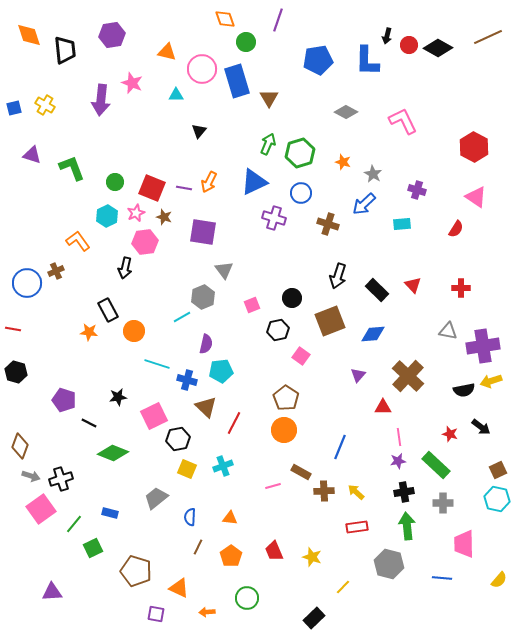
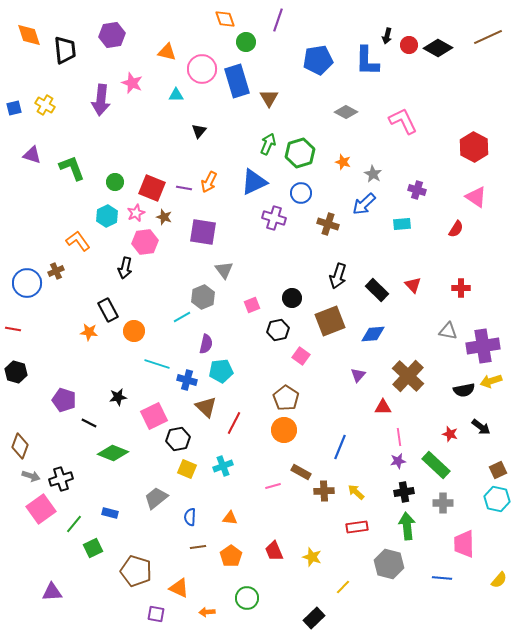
brown line at (198, 547): rotated 56 degrees clockwise
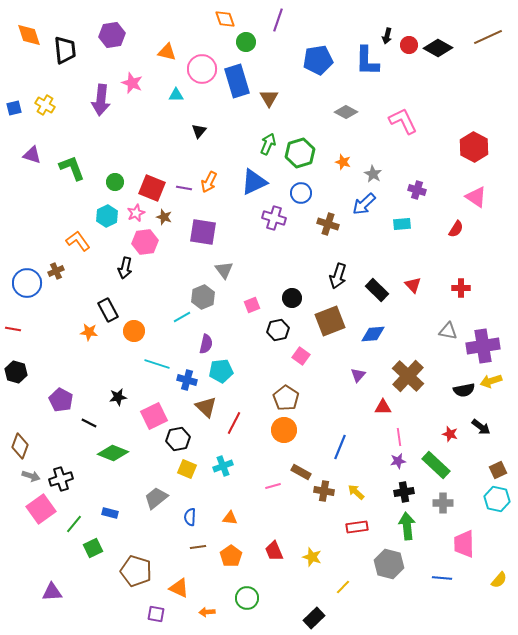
purple pentagon at (64, 400): moved 3 px left; rotated 10 degrees clockwise
brown cross at (324, 491): rotated 12 degrees clockwise
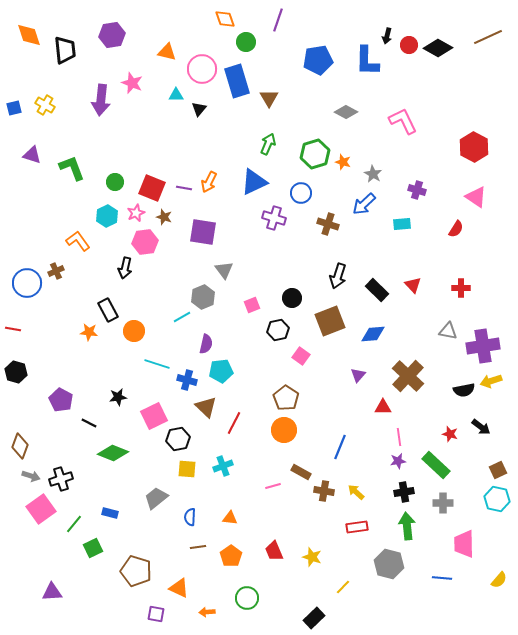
black triangle at (199, 131): moved 22 px up
green hexagon at (300, 153): moved 15 px right, 1 px down
yellow square at (187, 469): rotated 18 degrees counterclockwise
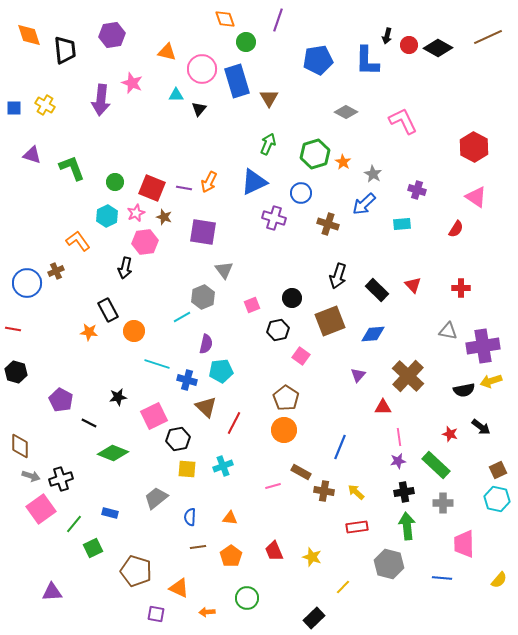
blue square at (14, 108): rotated 14 degrees clockwise
orange star at (343, 162): rotated 14 degrees clockwise
brown diamond at (20, 446): rotated 20 degrees counterclockwise
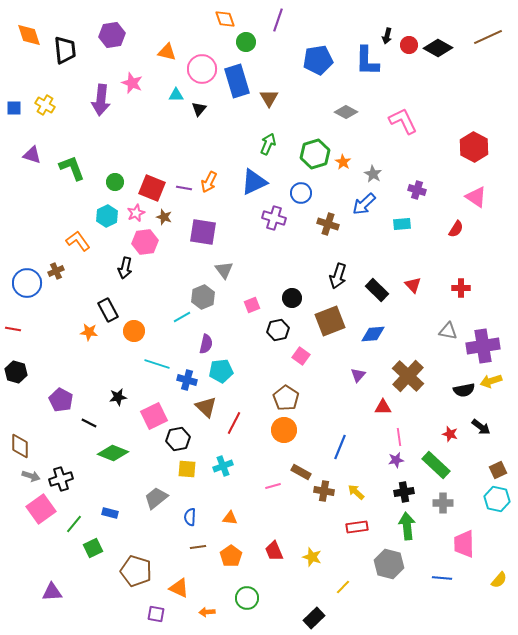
purple star at (398, 461): moved 2 px left, 1 px up
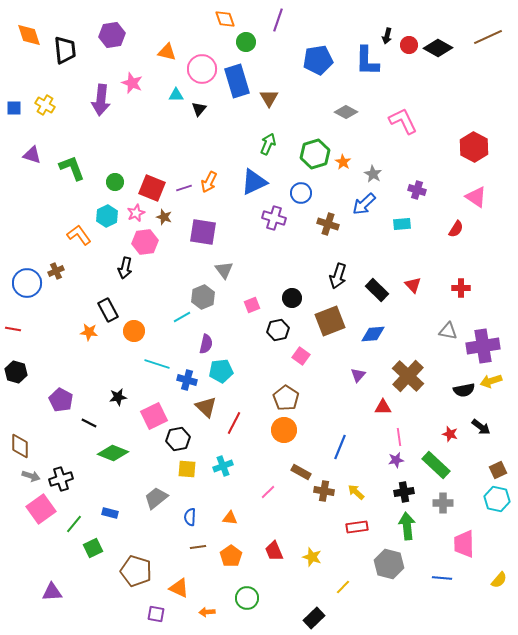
purple line at (184, 188): rotated 28 degrees counterclockwise
orange L-shape at (78, 241): moved 1 px right, 6 px up
pink line at (273, 486): moved 5 px left, 6 px down; rotated 28 degrees counterclockwise
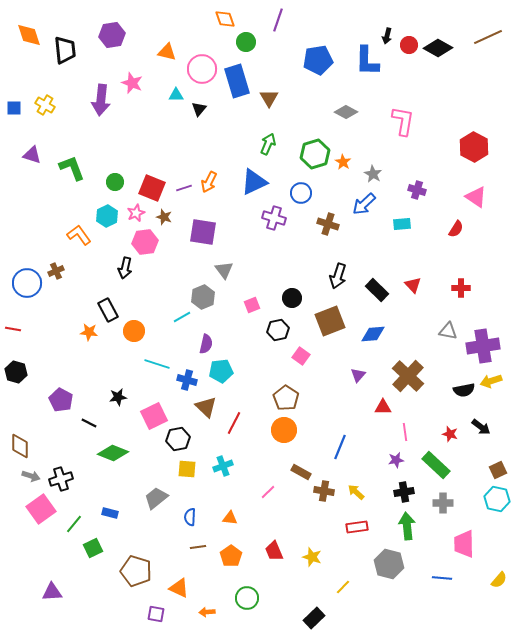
pink L-shape at (403, 121): rotated 36 degrees clockwise
pink line at (399, 437): moved 6 px right, 5 px up
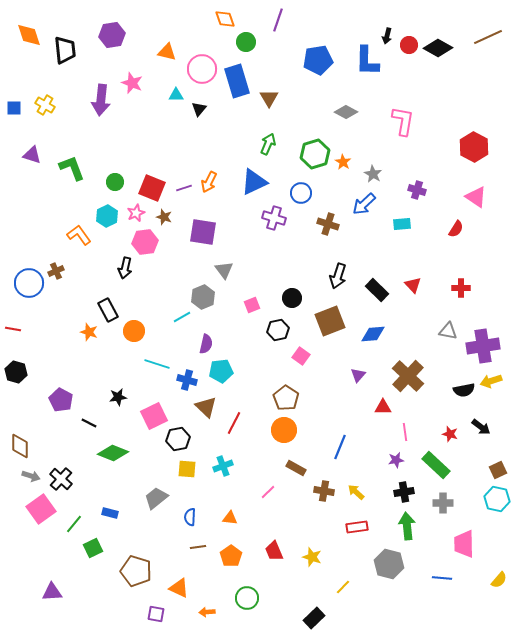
blue circle at (27, 283): moved 2 px right
orange star at (89, 332): rotated 12 degrees clockwise
brown rectangle at (301, 472): moved 5 px left, 4 px up
black cross at (61, 479): rotated 30 degrees counterclockwise
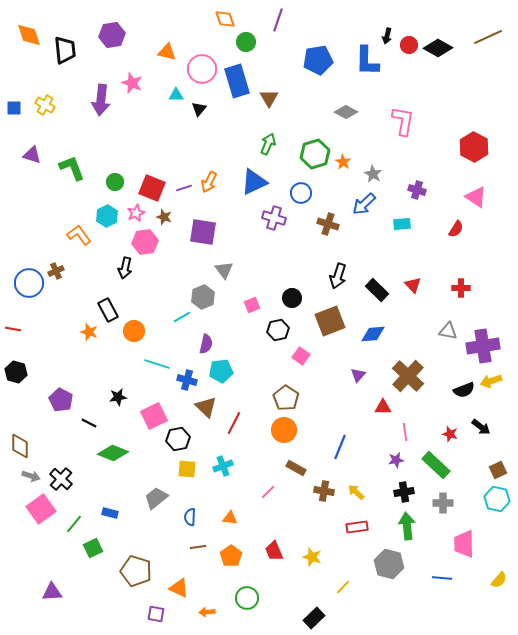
black semicircle at (464, 390): rotated 10 degrees counterclockwise
